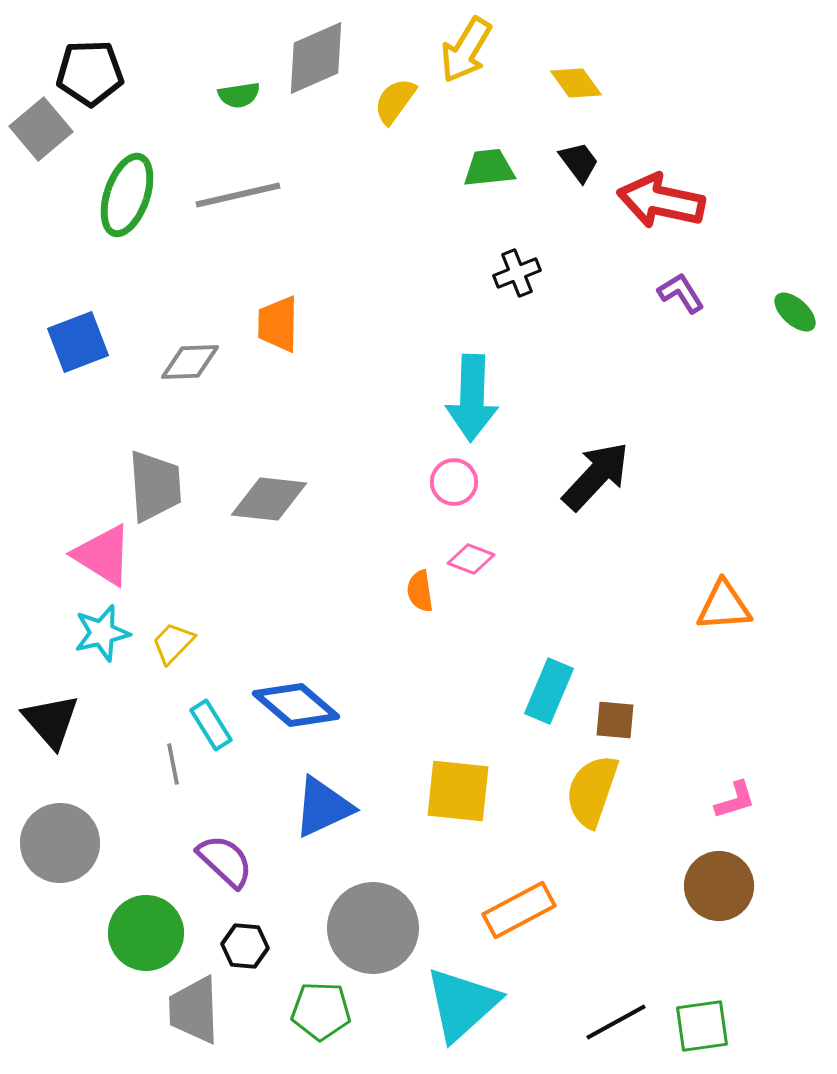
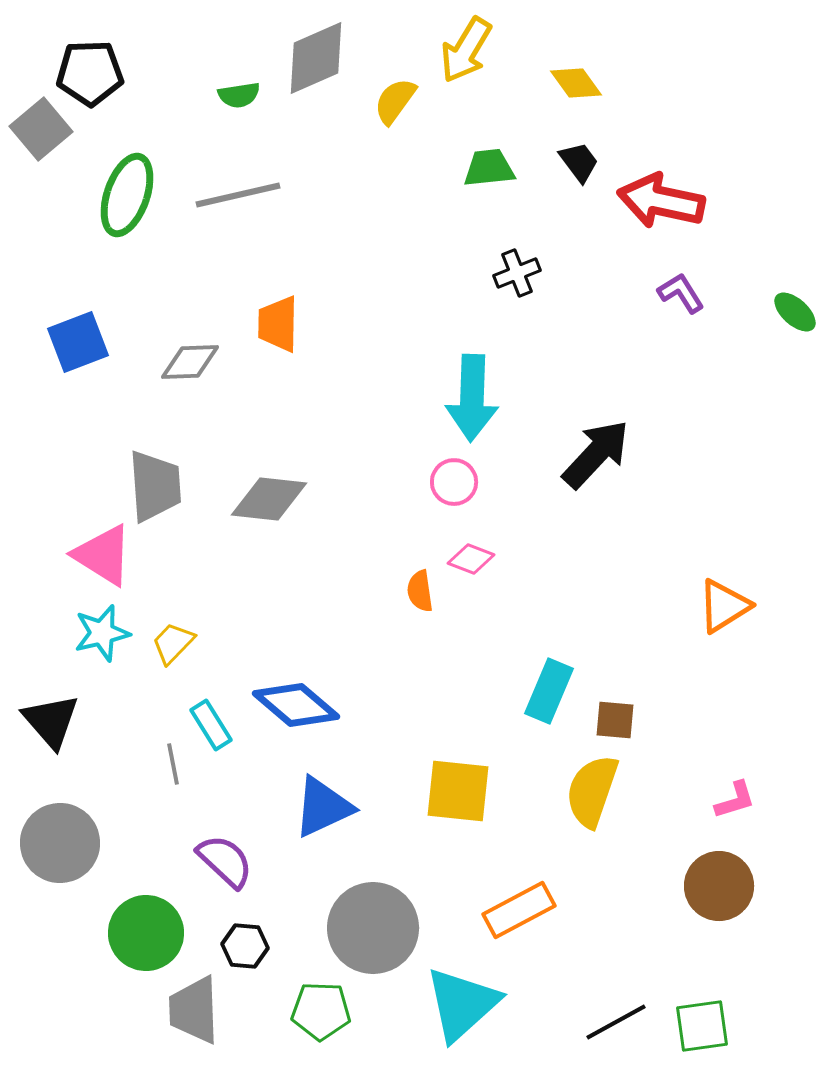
black arrow at (596, 476): moved 22 px up
orange triangle at (724, 606): rotated 28 degrees counterclockwise
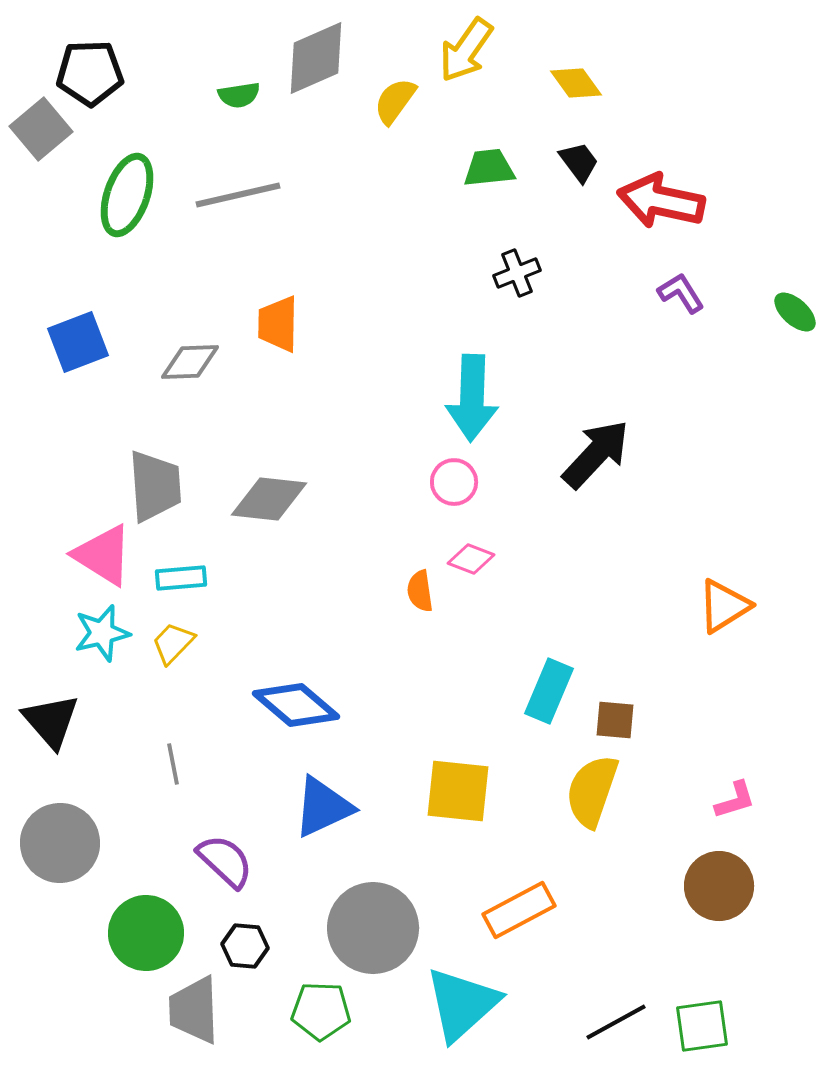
yellow arrow at (466, 50): rotated 4 degrees clockwise
cyan rectangle at (211, 725): moved 30 px left, 147 px up; rotated 63 degrees counterclockwise
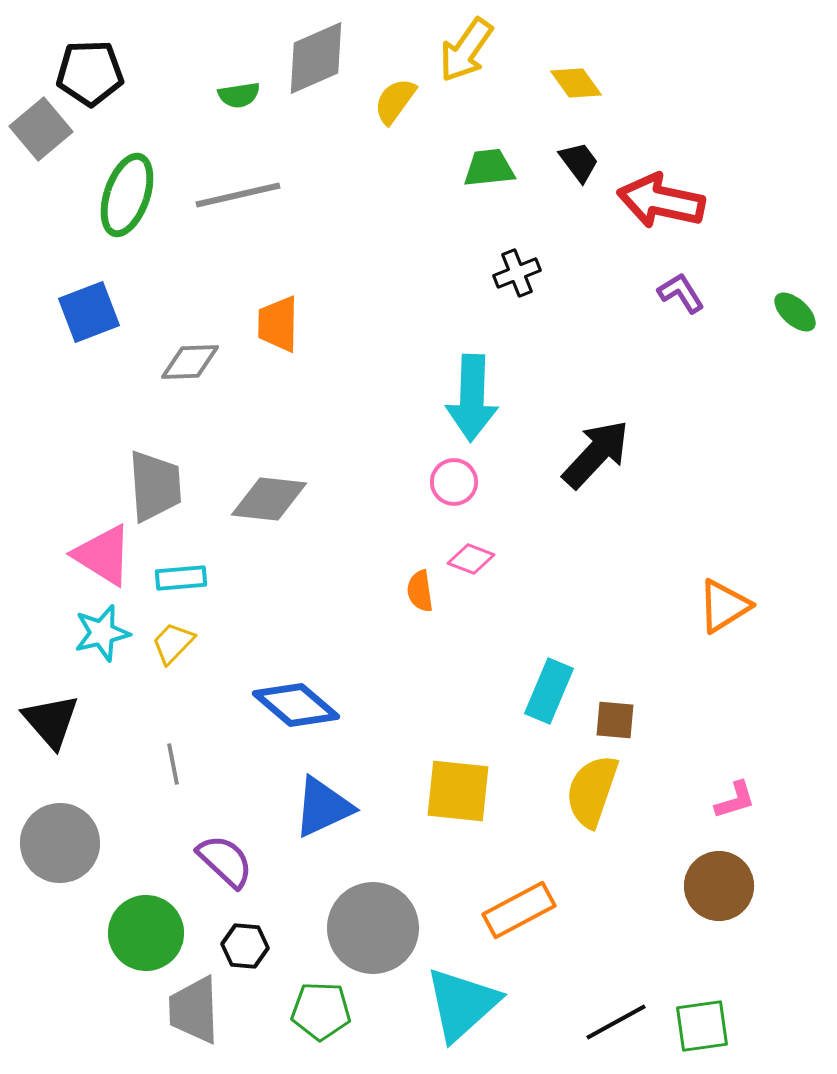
blue square at (78, 342): moved 11 px right, 30 px up
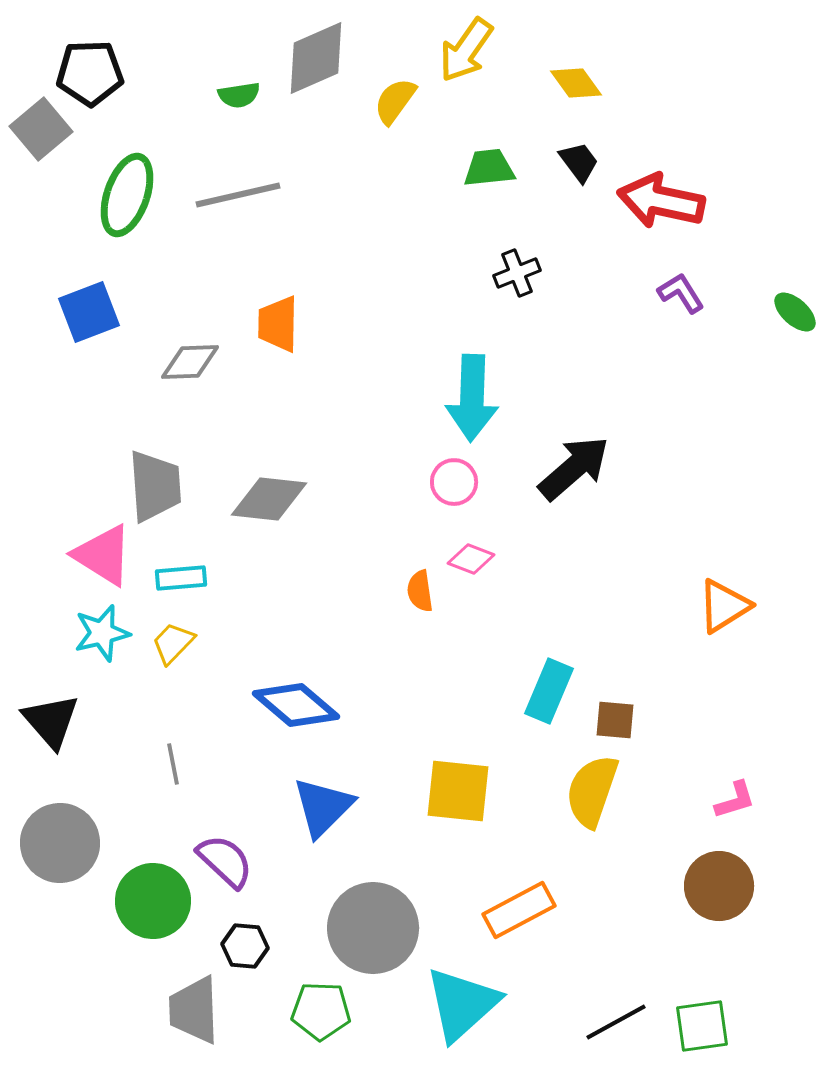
black arrow at (596, 454): moved 22 px left, 14 px down; rotated 6 degrees clockwise
blue triangle at (323, 807): rotated 20 degrees counterclockwise
green circle at (146, 933): moved 7 px right, 32 px up
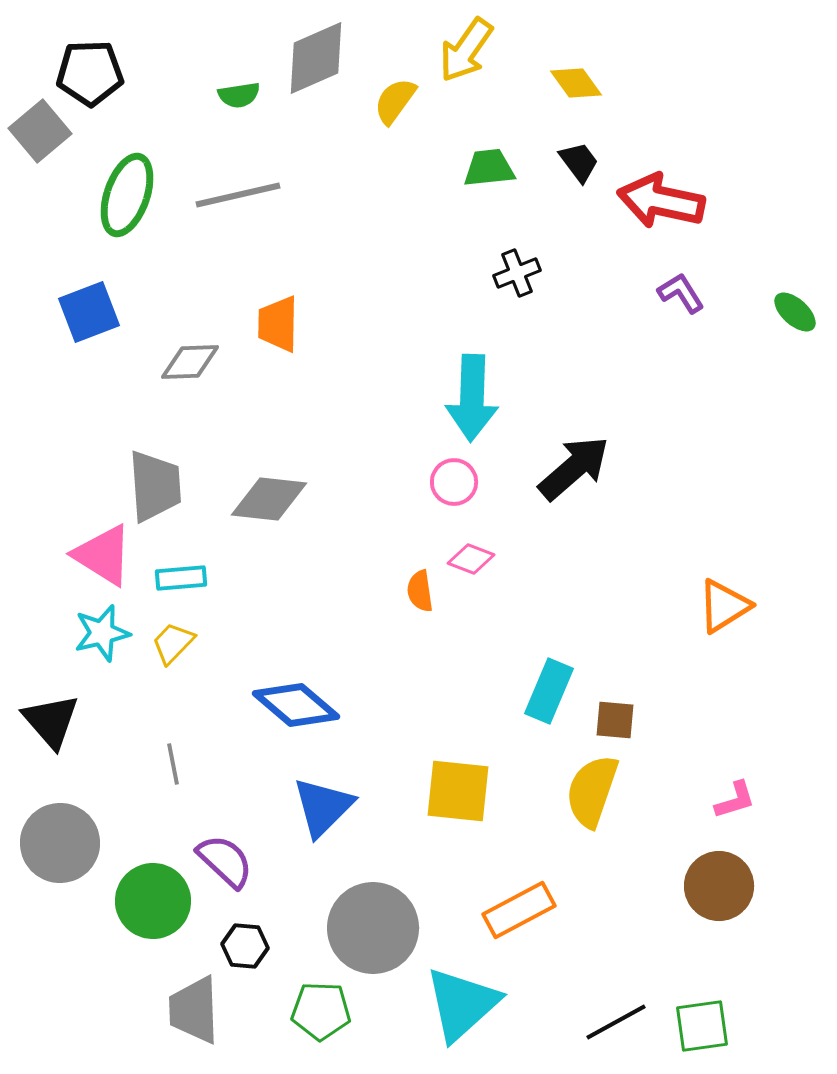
gray square at (41, 129): moved 1 px left, 2 px down
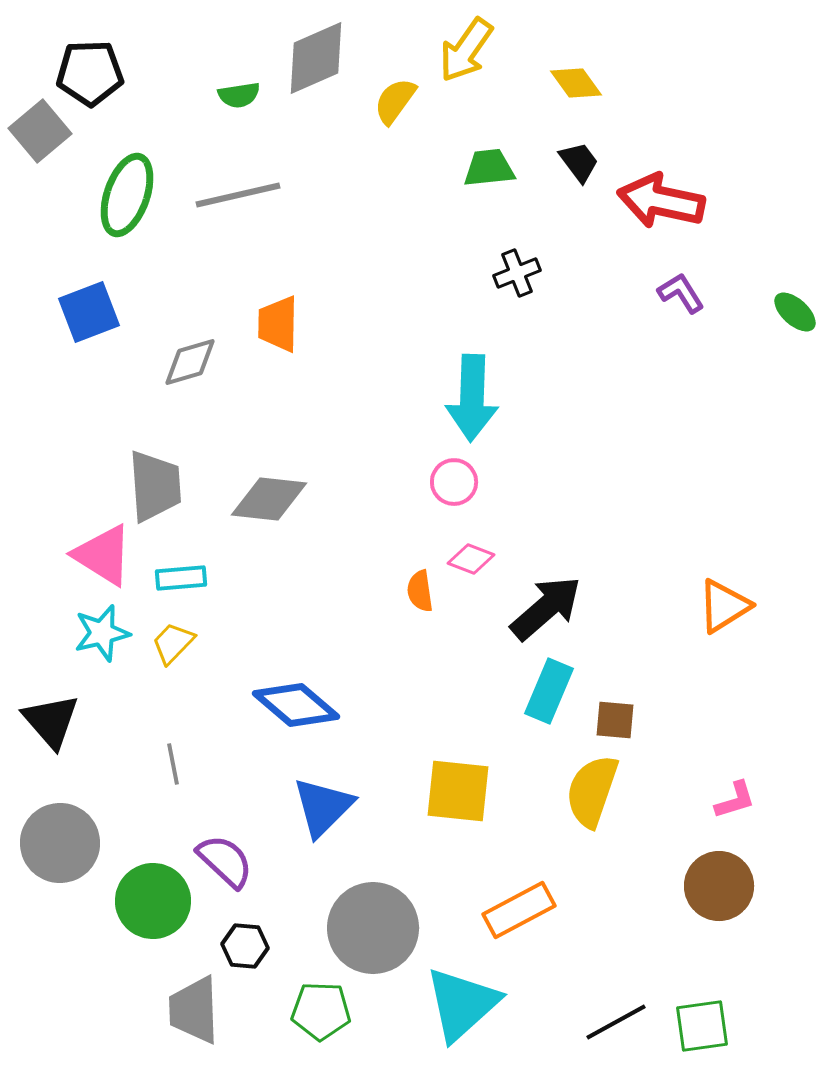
gray diamond at (190, 362): rotated 14 degrees counterclockwise
black arrow at (574, 468): moved 28 px left, 140 px down
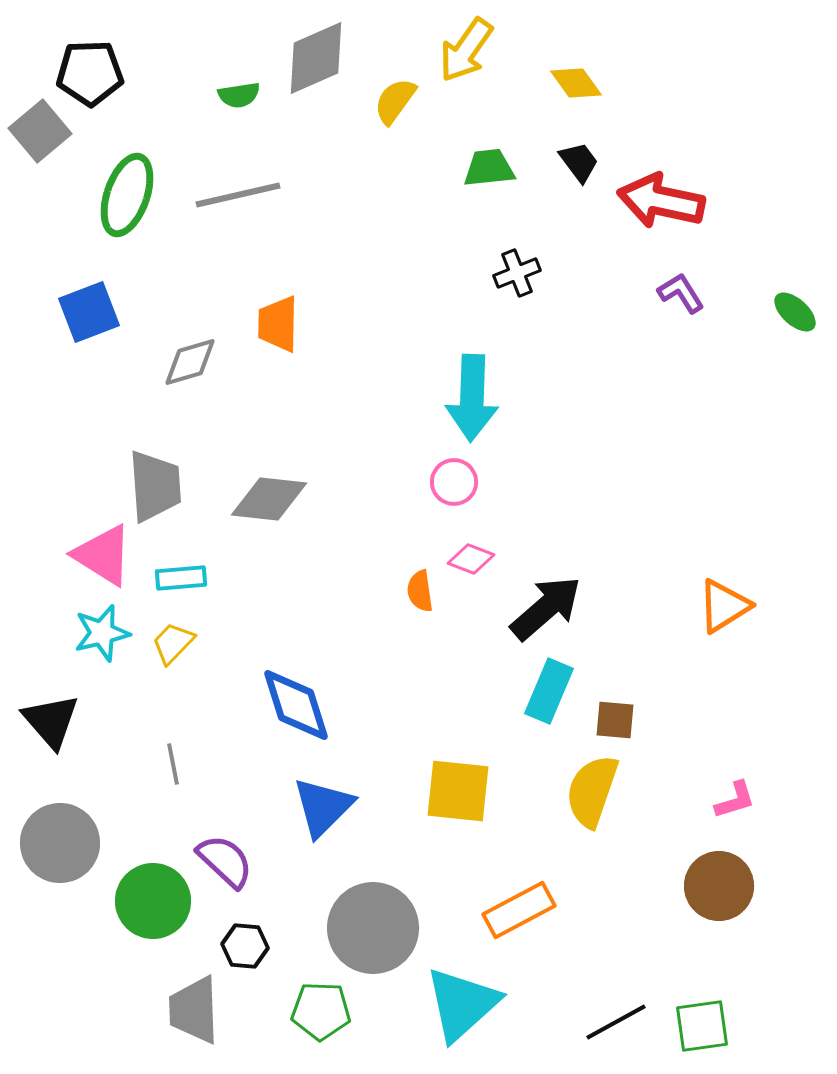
blue diamond at (296, 705): rotated 32 degrees clockwise
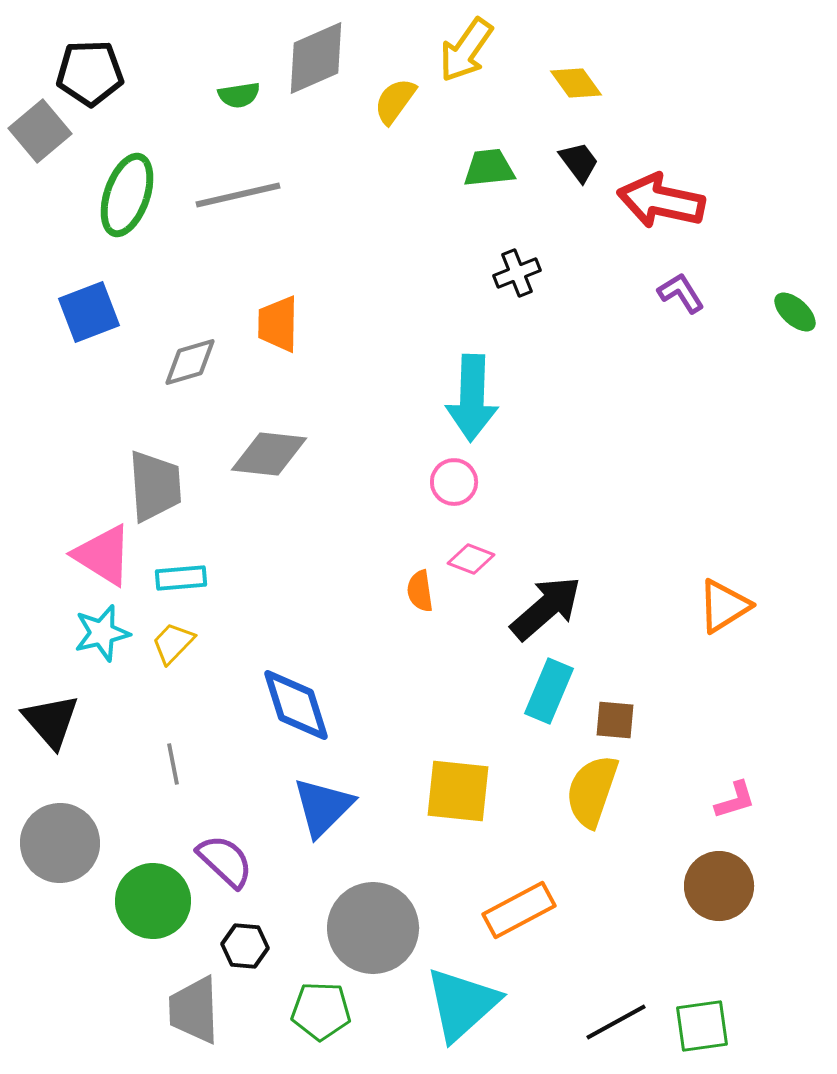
gray diamond at (269, 499): moved 45 px up
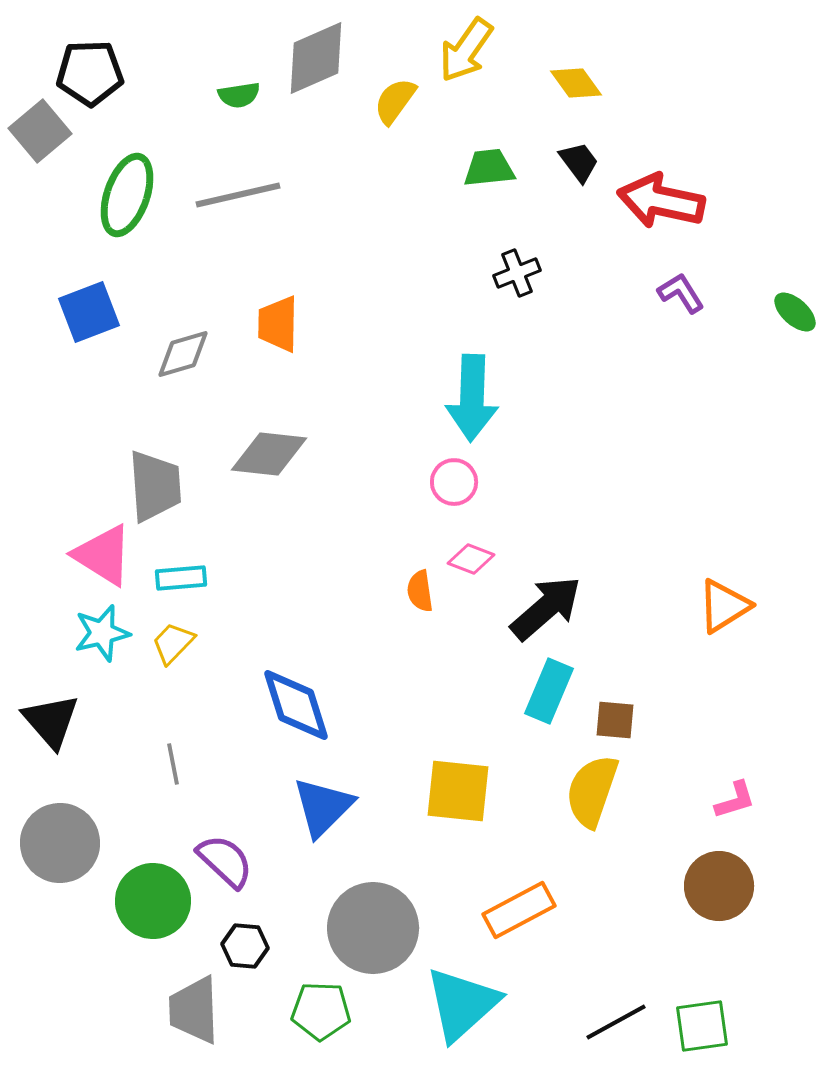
gray diamond at (190, 362): moved 7 px left, 8 px up
